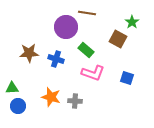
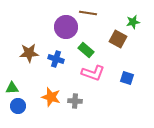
brown line: moved 1 px right
green star: moved 1 px right; rotated 24 degrees clockwise
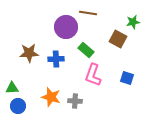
blue cross: rotated 21 degrees counterclockwise
pink L-shape: moved 2 px down; rotated 90 degrees clockwise
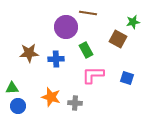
green rectangle: rotated 21 degrees clockwise
pink L-shape: rotated 70 degrees clockwise
gray cross: moved 2 px down
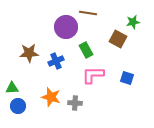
blue cross: moved 2 px down; rotated 21 degrees counterclockwise
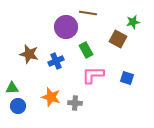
brown star: moved 1 px down; rotated 18 degrees clockwise
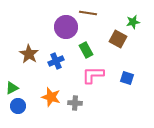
brown star: rotated 18 degrees clockwise
green triangle: rotated 24 degrees counterclockwise
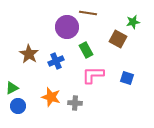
purple circle: moved 1 px right
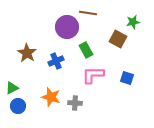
brown star: moved 2 px left, 1 px up
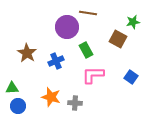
blue square: moved 4 px right, 1 px up; rotated 16 degrees clockwise
green triangle: rotated 24 degrees clockwise
